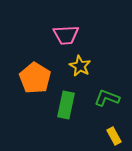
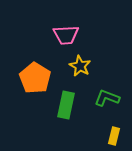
yellow rectangle: rotated 42 degrees clockwise
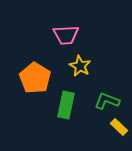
green L-shape: moved 3 px down
yellow rectangle: moved 5 px right, 9 px up; rotated 60 degrees counterclockwise
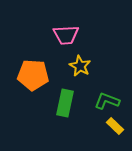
orange pentagon: moved 2 px left, 3 px up; rotated 28 degrees counterclockwise
green rectangle: moved 1 px left, 2 px up
yellow rectangle: moved 4 px left, 1 px up
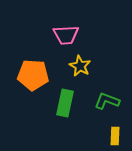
yellow rectangle: moved 10 px down; rotated 48 degrees clockwise
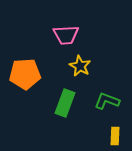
orange pentagon: moved 8 px left, 1 px up; rotated 8 degrees counterclockwise
green rectangle: rotated 8 degrees clockwise
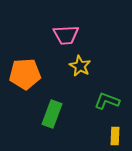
green rectangle: moved 13 px left, 11 px down
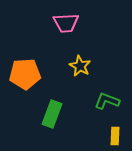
pink trapezoid: moved 12 px up
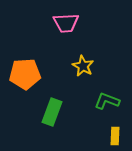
yellow star: moved 3 px right
green rectangle: moved 2 px up
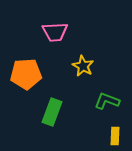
pink trapezoid: moved 11 px left, 9 px down
orange pentagon: moved 1 px right
